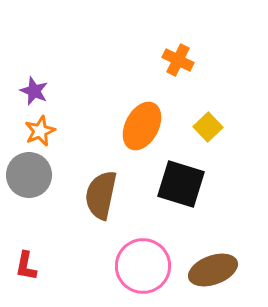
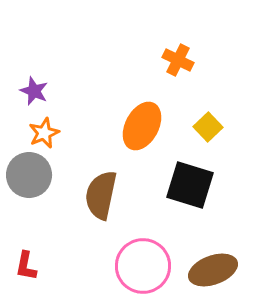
orange star: moved 4 px right, 2 px down
black square: moved 9 px right, 1 px down
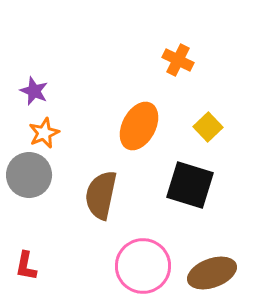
orange ellipse: moved 3 px left
brown ellipse: moved 1 px left, 3 px down
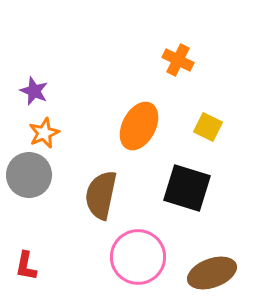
yellow square: rotated 20 degrees counterclockwise
black square: moved 3 px left, 3 px down
pink circle: moved 5 px left, 9 px up
